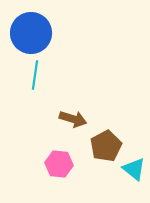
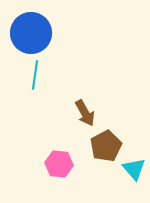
brown arrow: moved 12 px right, 6 px up; rotated 44 degrees clockwise
cyan triangle: rotated 10 degrees clockwise
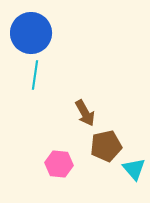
brown pentagon: rotated 16 degrees clockwise
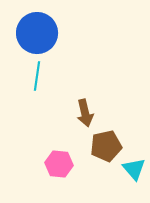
blue circle: moved 6 px right
cyan line: moved 2 px right, 1 px down
brown arrow: rotated 16 degrees clockwise
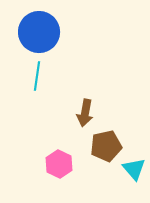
blue circle: moved 2 px right, 1 px up
brown arrow: rotated 24 degrees clockwise
pink hexagon: rotated 20 degrees clockwise
